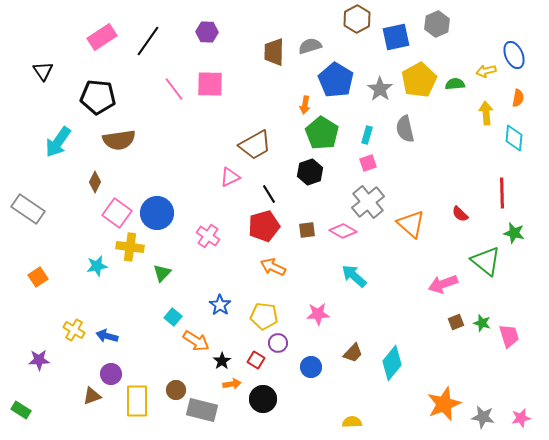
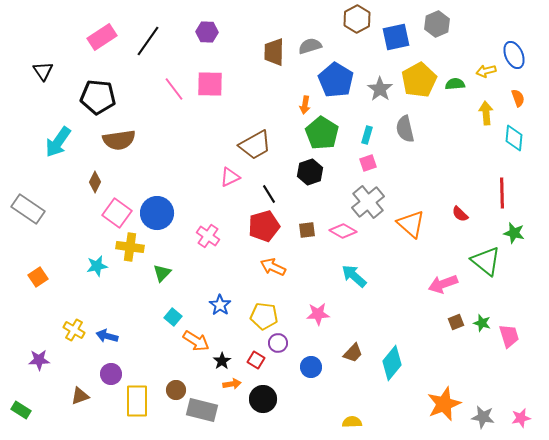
orange semicircle at (518, 98): rotated 30 degrees counterclockwise
brown triangle at (92, 396): moved 12 px left
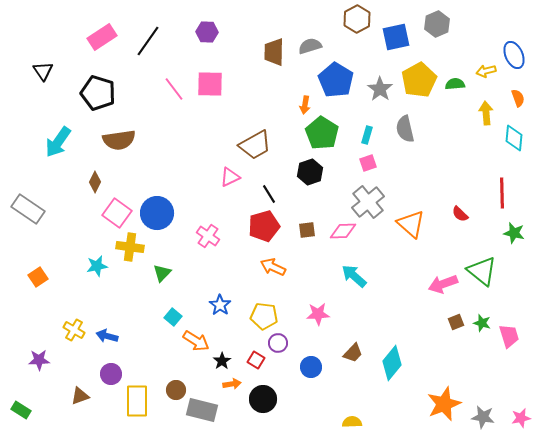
black pentagon at (98, 97): moved 4 px up; rotated 12 degrees clockwise
pink diamond at (343, 231): rotated 32 degrees counterclockwise
green triangle at (486, 261): moved 4 px left, 10 px down
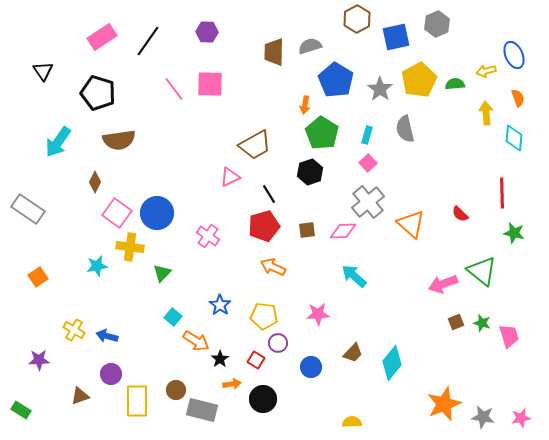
pink square at (368, 163): rotated 24 degrees counterclockwise
black star at (222, 361): moved 2 px left, 2 px up
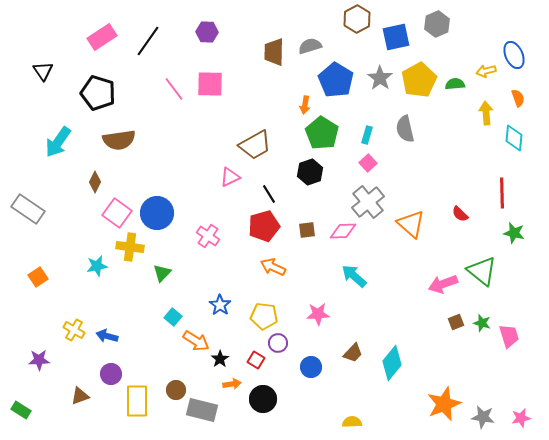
gray star at (380, 89): moved 11 px up
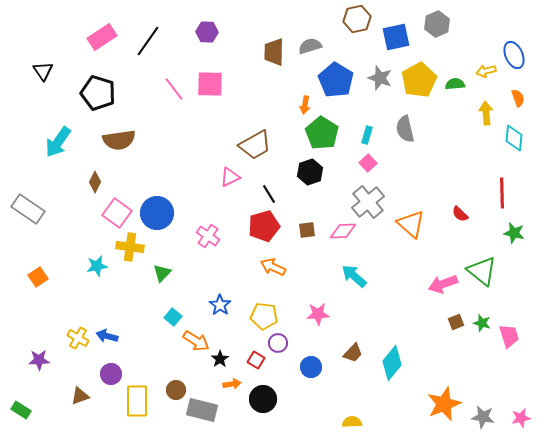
brown hexagon at (357, 19): rotated 16 degrees clockwise
gray star at (380, 78): rotated 15 degrees counterclockwise
yellow cross at (74, 330): moved 4 px right, 8 px down
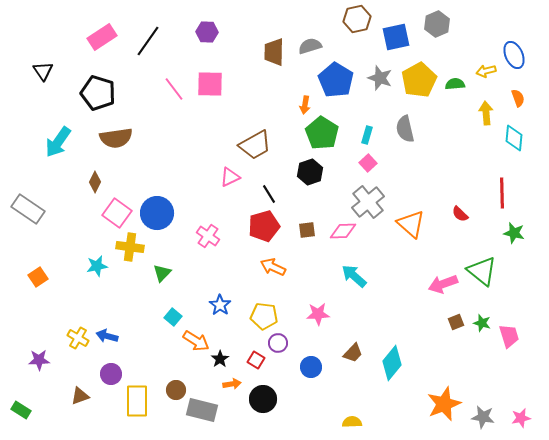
brown semicircle at (119, 140): moved 3 px left, 2 px up
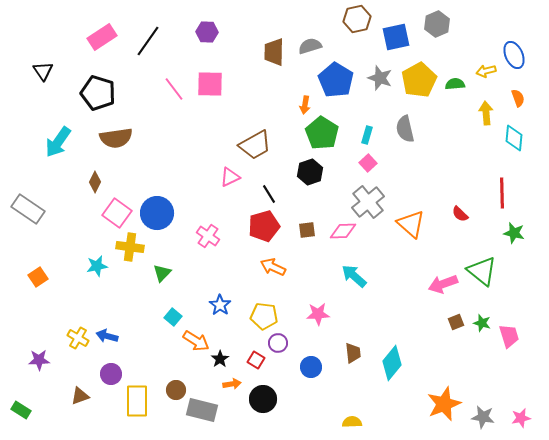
brown trapezoid at (353, 353): rotated 50 degrees counterclockwise
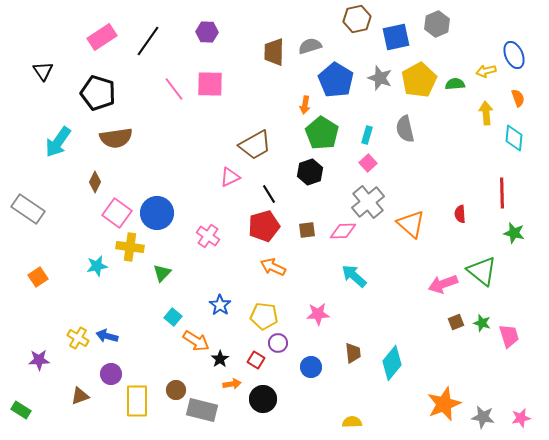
red semicircle at (460, 214): rotated 42 degrees clockwise
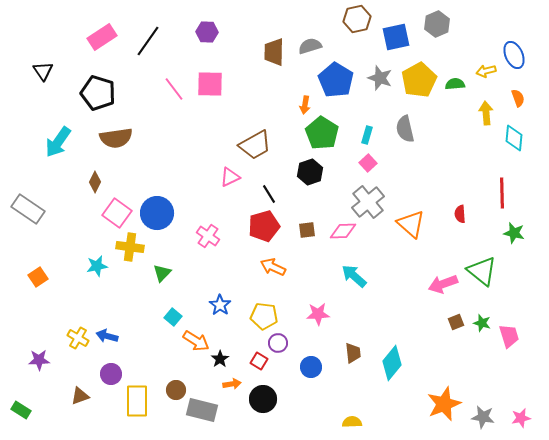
red square at (256, 360): moved 3 px right, 1 px down
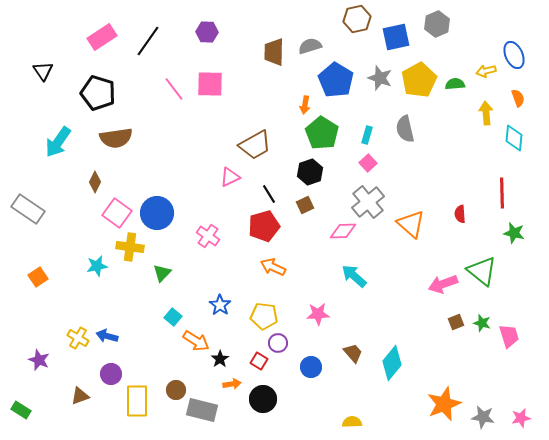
brown square at (307, 230): moved 2 px left, 25 px up; rotated 18 degrees counterclockwise
brown trapezoid at (353, 353): rotated 35 degrees counterclockwise
purple star at (39, 360): rotated 25 degrees clockwise
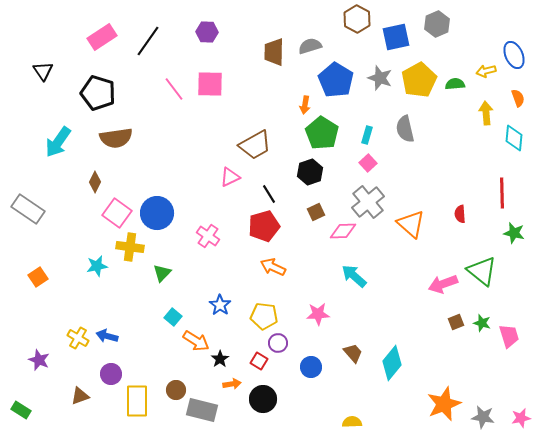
brown hexagon at (357, 19): rotated 20 degrees counterclockwise
brown square at (305, 205): moved 11 px right, 7 px down
